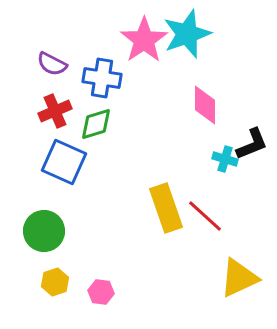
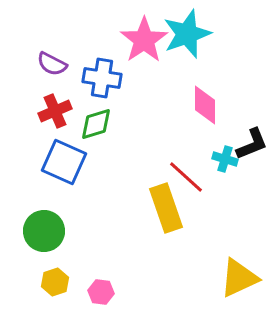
red line: moved 19 px left, 39 px up
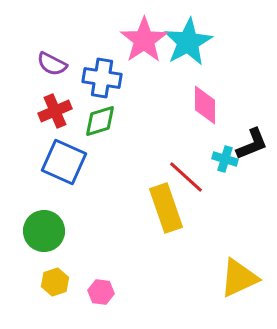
cyan star: moved 1 px right, 8 px down; rotated 9 degrees counterclockwise
green diamond: moved 4 px right, 3 px up
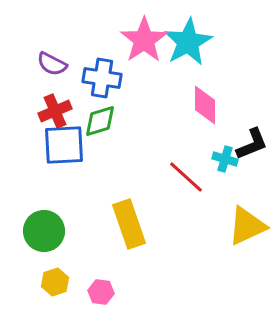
blue square: moved 17 px up; rotated 27 degrees counterclockwise
yellow rectangle: moved 37 px left, 16 px down
yellow triangle: moved 8 px right, 52 px up
